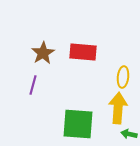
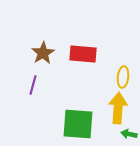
red rectangle: moved 2 px down
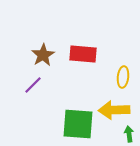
brown star: moved 2 px down
purple line: rotated 30 degrees clockwise
yellow arrow: moved 4 px left, 2 px down; rotated 96 degrees counterclockwise
green arrow: rotated 70 degrees clockwise
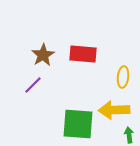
green arrow: moved 1 px down
